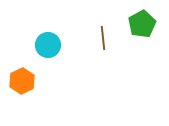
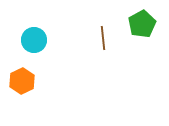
cyan circle: moved 14 px left, 5 px up
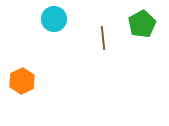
cyan circle: moved 20 px right, 21 px up
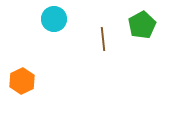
green pentagon: moved 1 px down
brown line: moved 1 px down
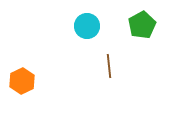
cyan circle: moved 33 px right, 7 px down
brown line: moved 6 px right, 27 px down
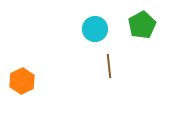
cyan circle: moved 8 px right, 3 px down
